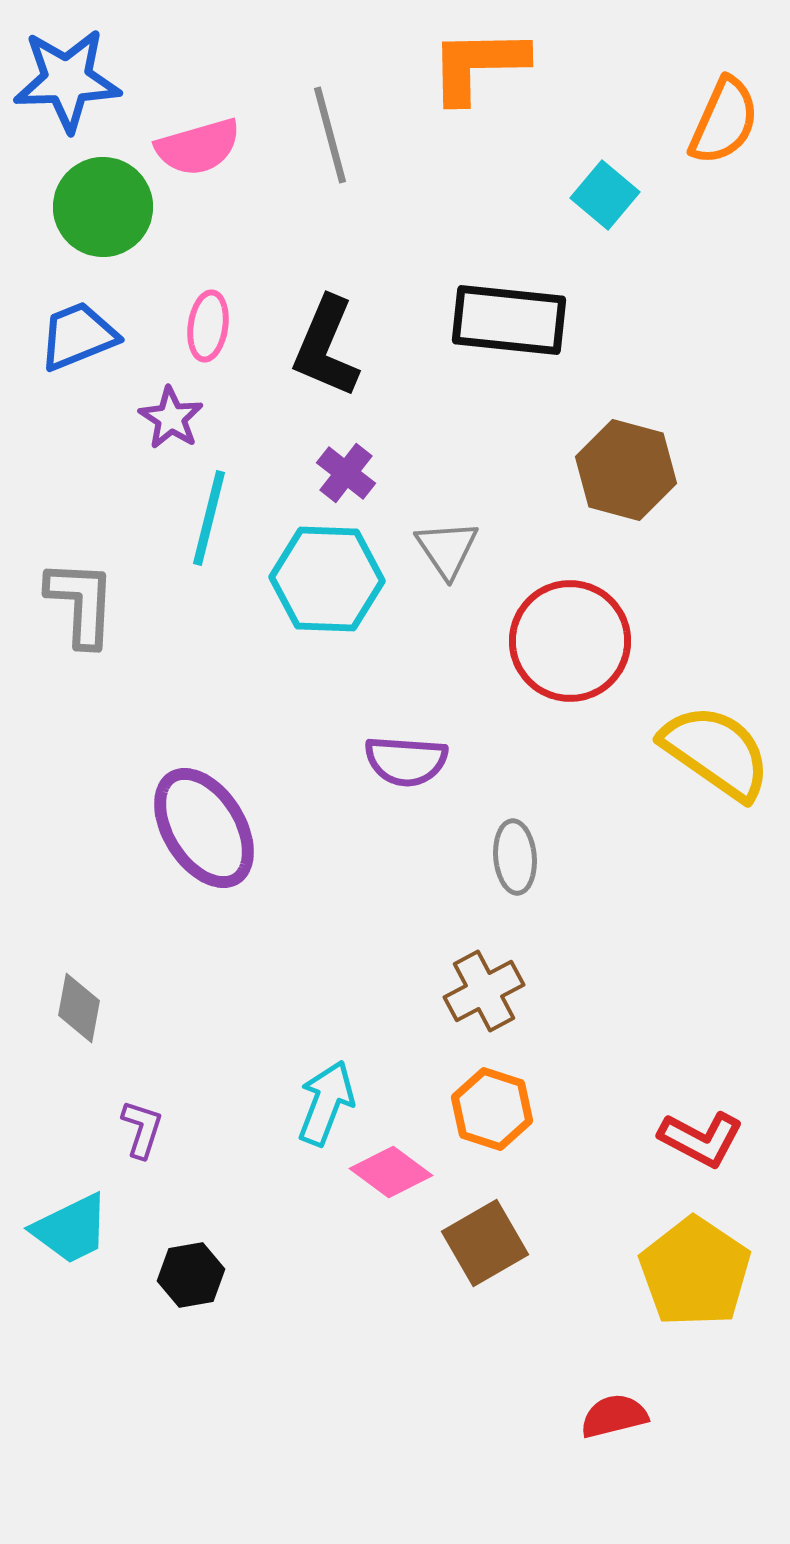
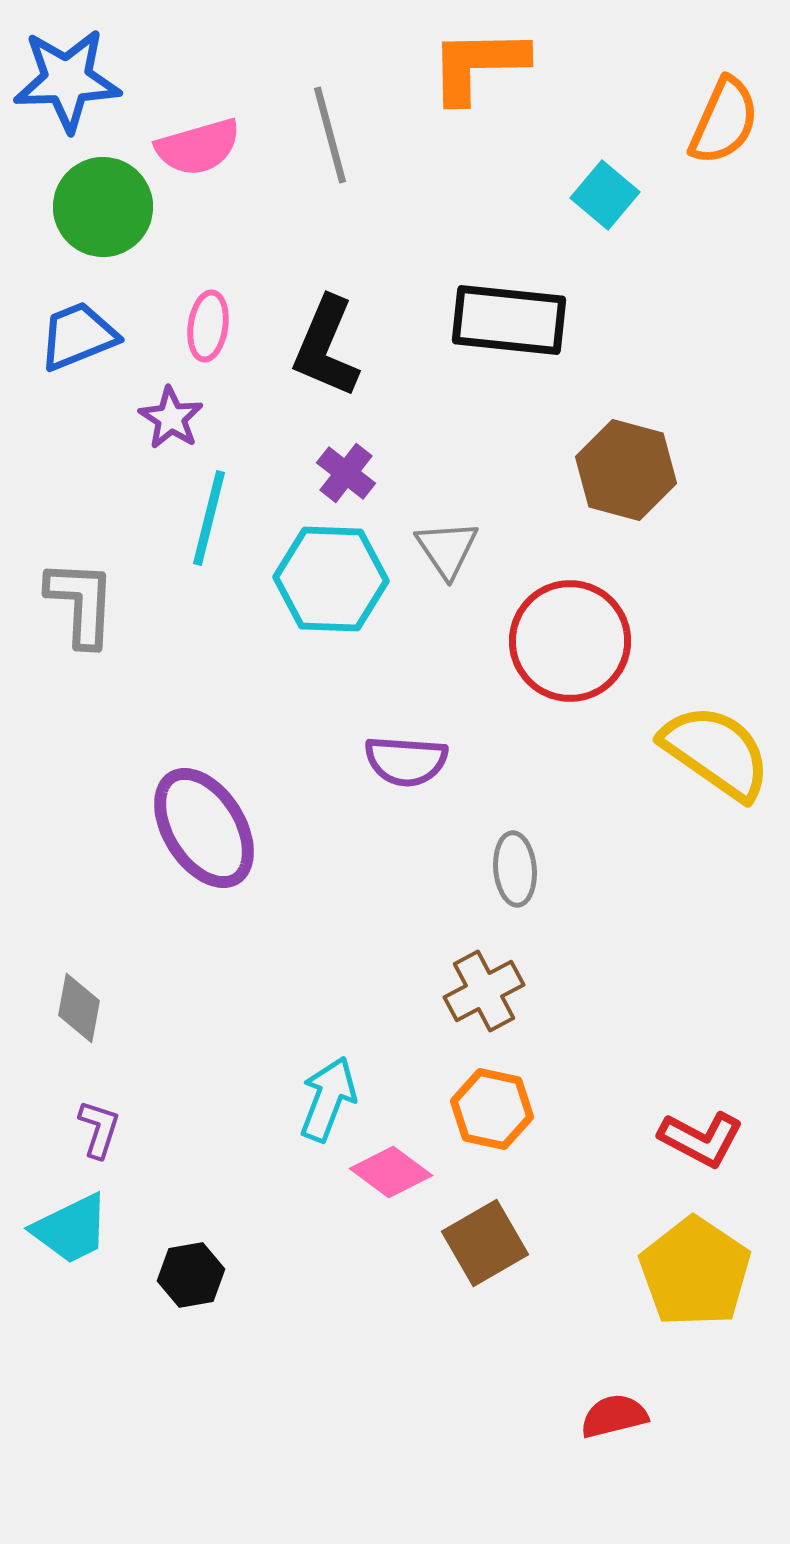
cyan hexagon: moved 4 px right
gray ellipse: moved 12 px down
cyan arrow: moved 2 px right, 4 px up
orange hexagon: rotated 6 degrees counterclockwise
purple L-shape: moved 43 px left
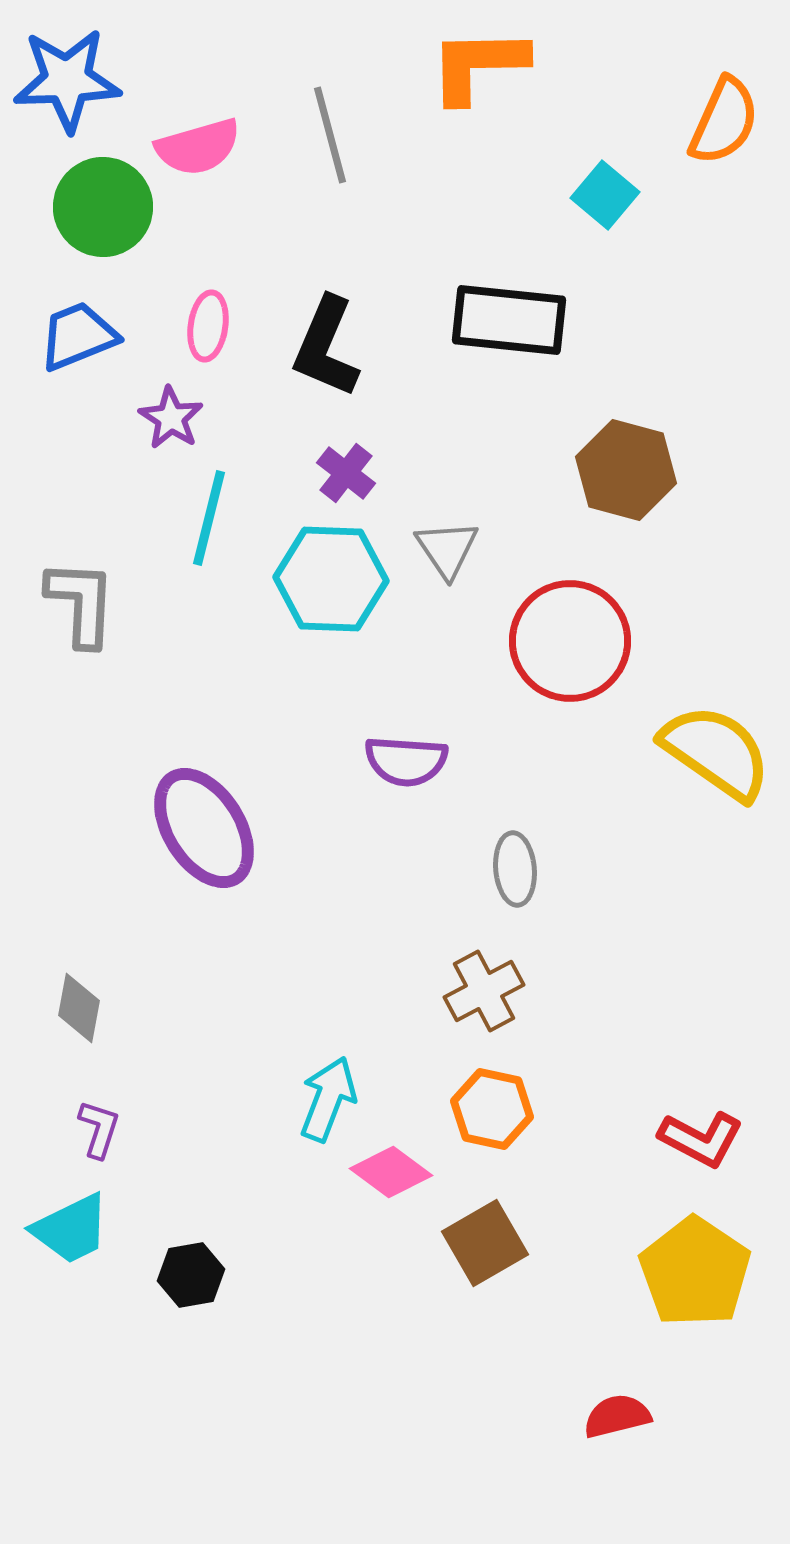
red semicircle: moved 3 px right
